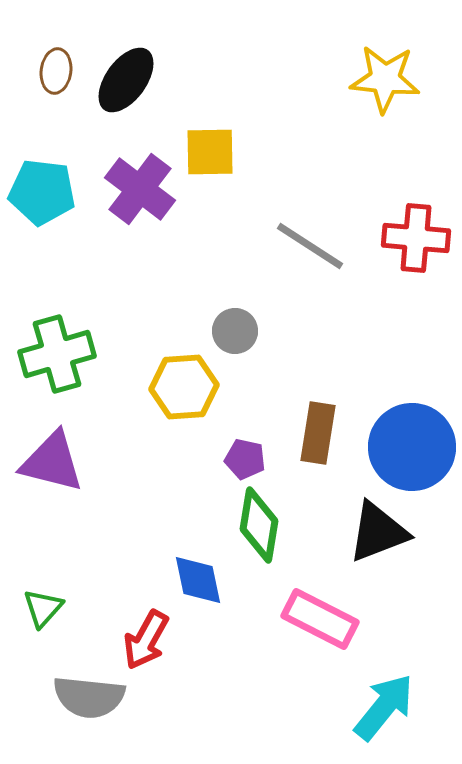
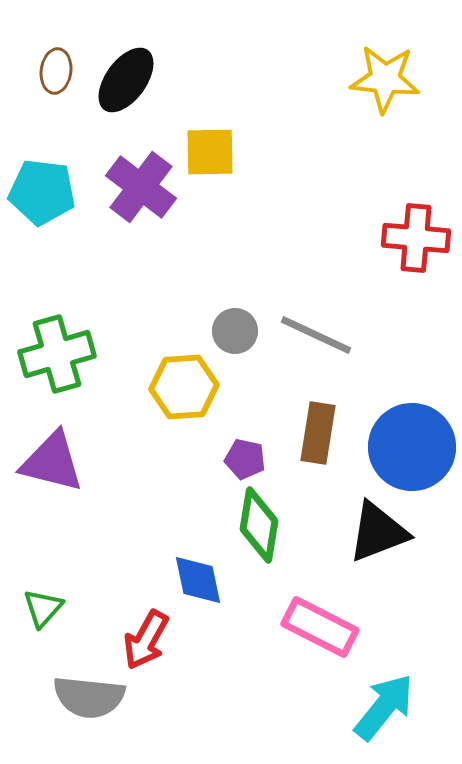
purple cross: moved 1 px right, 2 px up
gray line: moved 6 px right, 89 px down; rotated 8 degrees counterclockwise
pink rectangle: moved 8 px down
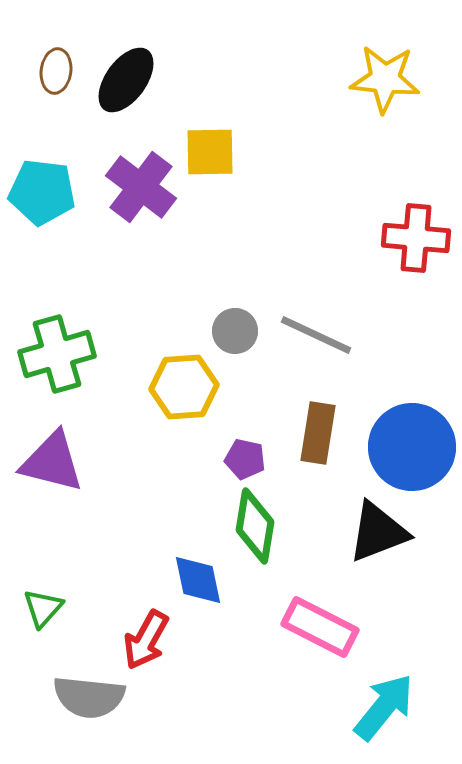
green diamond: moved 4 px left, 1 px down
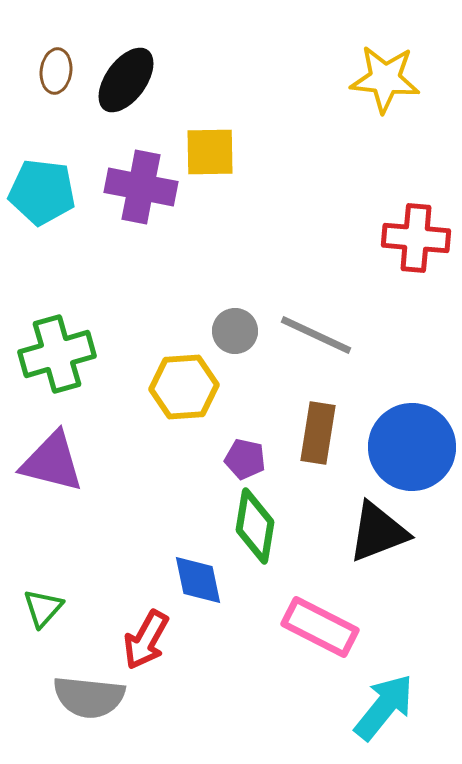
purple cross: rotated 26 degrees counterclockwise
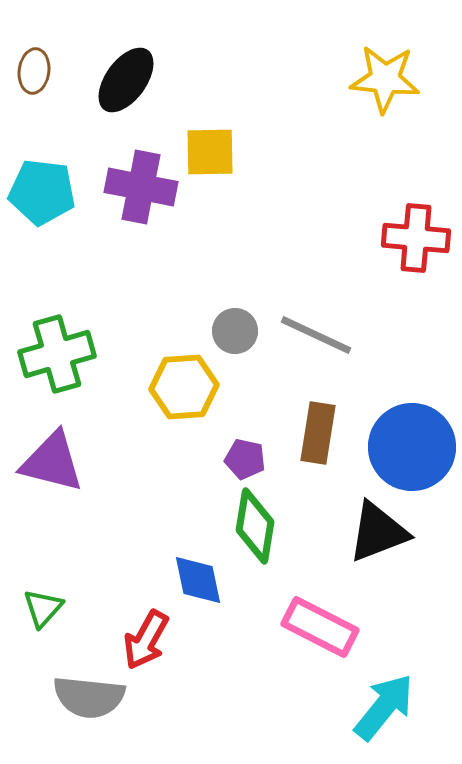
brown ellipse: moved 22 px left
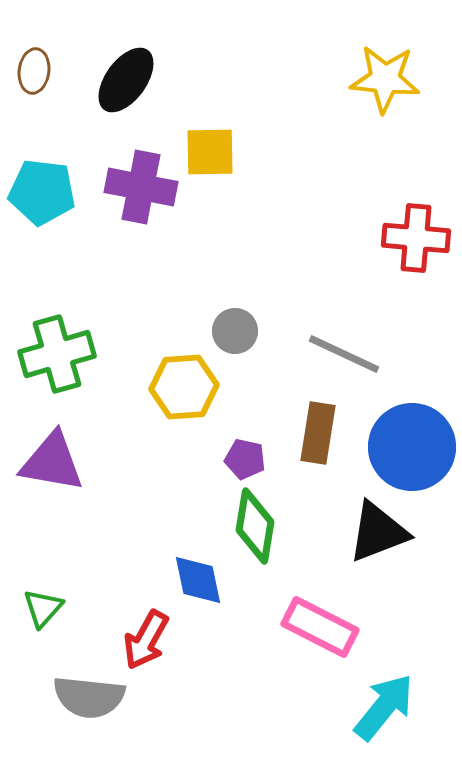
gray line: moved 28 px right, 19 px down
purple triangle: rotated 4 degrees counterclockwise
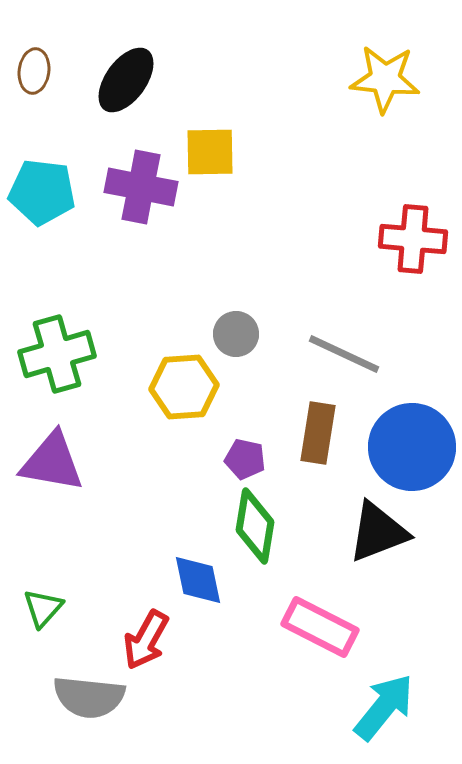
red cross: moved 3 px left, 1 px down
gray circle: moved 1 px right, 3 px down
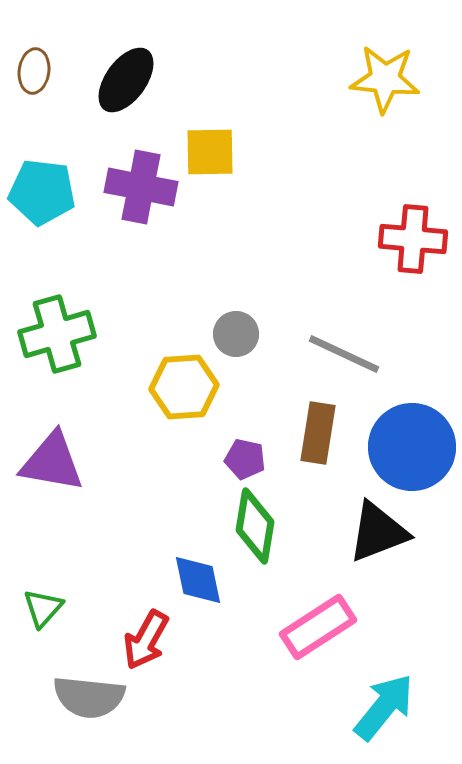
green cross: moved 20 px up
pink rectangle: moved 2 px left; rotated 60 degrees counterclockwise
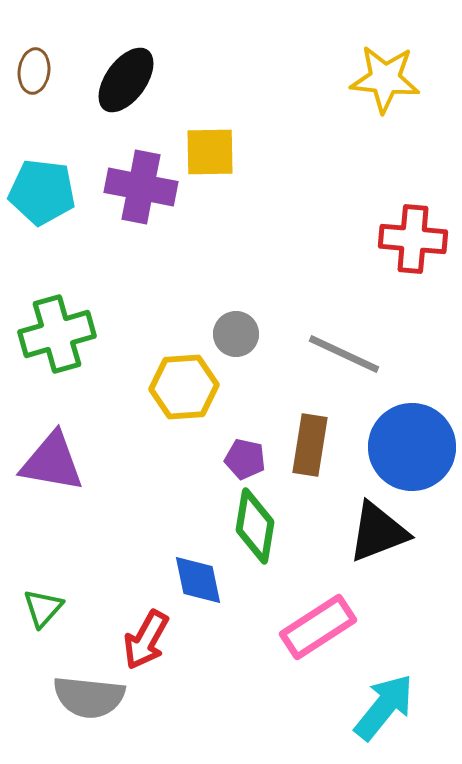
brown rectangle: moved 8 px left, 12 px down
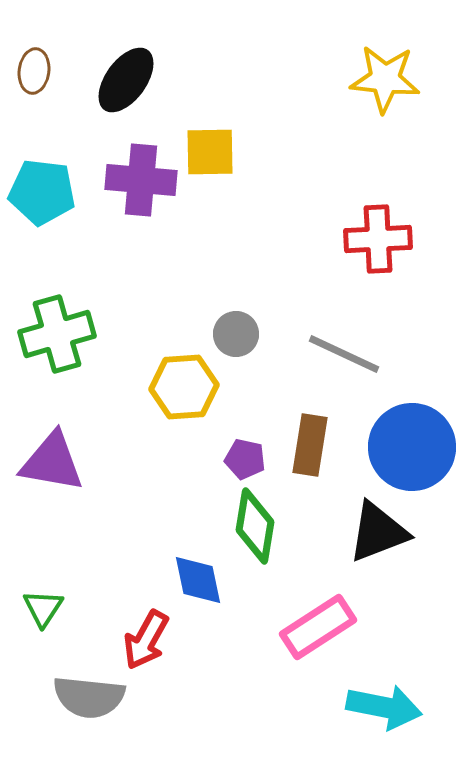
purple cross: moved 7 px up; rotated 6 degrees counterclockwise
red cross: moved 35 px left; rotated 8 degrees counterclockwise
green triangle: rotated 9 degrees counterclockwise
cyan arrow: rotated 62 degrees clockwise
